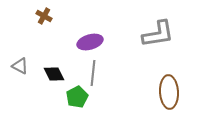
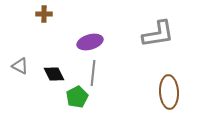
brown cross: moved 2 px up; rotated 28 degrees counterclockwise
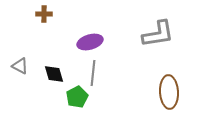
black diamond: rotated 10 degrees clockwise
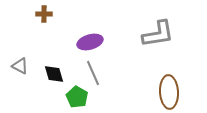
gray line: rotated 30 degrees counterclockwise
green pentagon: rotated 15 degrees counterclockwise
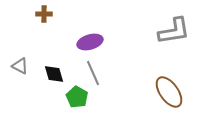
gray L-shape: moved 16 px right, 3 px up
brown ellipse: rotated 32 degrees counterclockwise
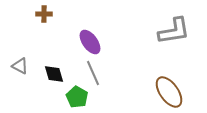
purple ellipse: rotated 70 degrees clockwise
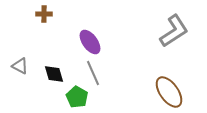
gray L-shape: rotated 24 degrees counterclockwise
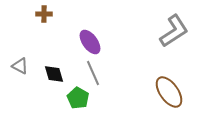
green pentagon: moved 1 px right, 1 px down
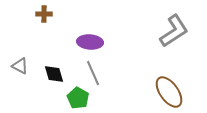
purple ellipse: rotated 50 degrees counterclockwise
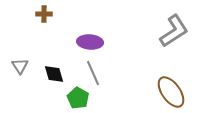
gray triangle: rotated 30 degrees clockwise
brown ellipse: moved 2 px right
